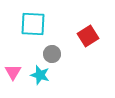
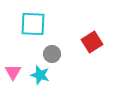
red square: moved 4 px right, 6 px down
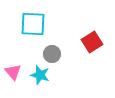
pink triangle: rotated 12 degrees counterclockwise
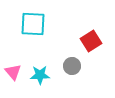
red square: moved 1 px left, 1 px up
gray circle: moved 20 px right, 12 px down
cyan star: rotated 18 degrees counterclockwise
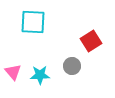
cyan square: moved 2 px up
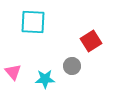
cyan star: moved 5 px right, 4 px down
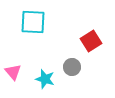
gray circle: moved 1 px down
cyan star: rotated 18 degrees clockwise
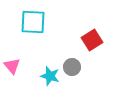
red square: moved 1 px right, 1 px up
pink triangle: moved 1 px left, 6 px up
cyan star: moved 5 px right, 3 px up
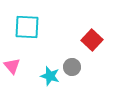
cyan square: moved 6 px left, 5 px down
red square: rotated 15 degrees counterclockwise
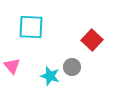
cyan square: moved 4 px right
